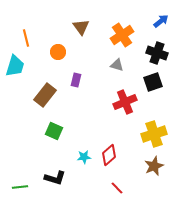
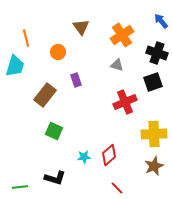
blue arrow: rotated 91 degrees counterclockwise
purple rectangle: rotated 32 degrees counterclockwise
yellow cross: rotated 15 degrees clockwise
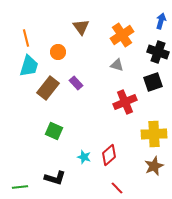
blue arrow: rotated 56 degrees clockwise
black cross: moved 1 px right, 1 px up
cyan trapezoid: moved 14 px right
purple rectangle: moved 3 px down; rotated 24 degrees counterclockwise
brown rectangle: moved 3 px right, 7 px up
cyan star: rotated 24 degrees clockwise
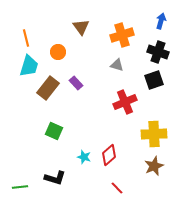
orange cross: rotated 15 degrees clockwise
black square: moved 1 px right, 2 px up
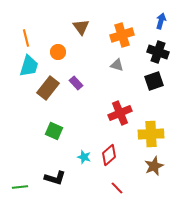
black square: moved 1 px down
red cross: moved 5 px left, 11 px down
yellow cross: moved 3 px left
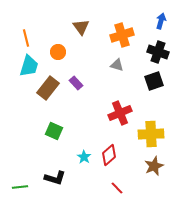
cyan star: rotated 16 degrees clockwise
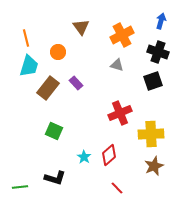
orange cross: rotated 10 degrees counterclockwise
black square: moved 1 px left
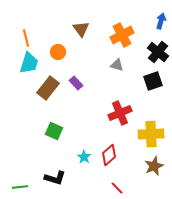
brown triangle: moved 2 px down
black cross: rotated 20 degrees clockwise
cyan trapezoid: moved 3 px up
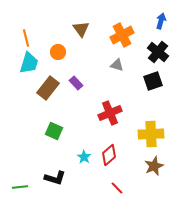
red cross: moved 10 px left
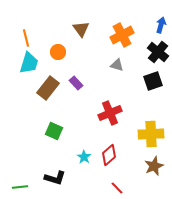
blue arrow: moved 4 px down
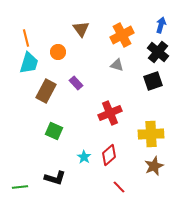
brown rectangle: moved 2 px left, 3 px down; rotated 10 degrees counterclockwise
red line: moved 2 px right, 1 px up
